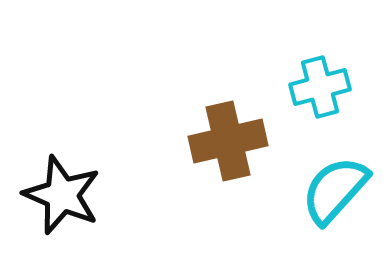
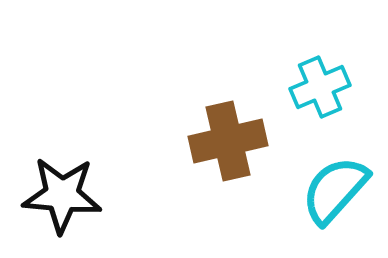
cyan cross: rotated 8 degrees counterclockwise
black star: rotated 18 degrees counterclockwise
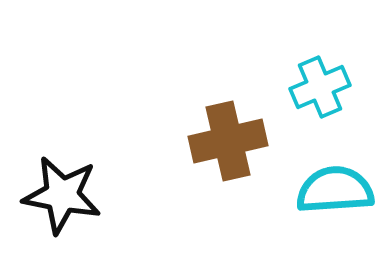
cyan semicircle: rotated 44 degrees clockwise
black star: rotated 6 degrees clockwise
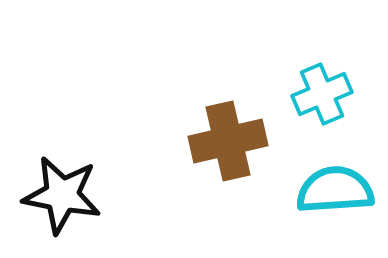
cyan cross: moved 2 px right, 7 px down
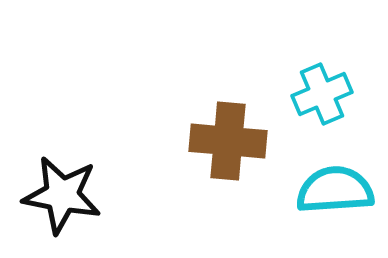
brown cross: rotated 18 degrees clockwise
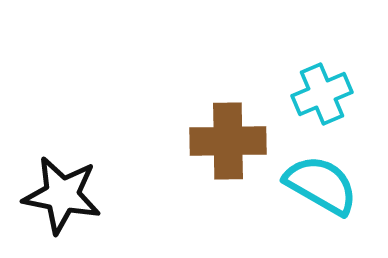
brown cross: rotated 6 degrees counterclockwise
cyan semicircle: moved 14 px left, 5 px up; rotated 34 degrees clockwise
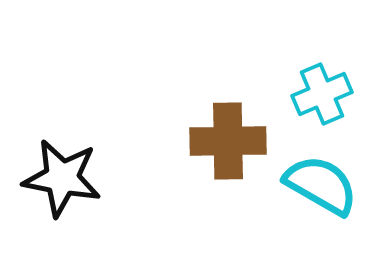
black star: moved 17 px up
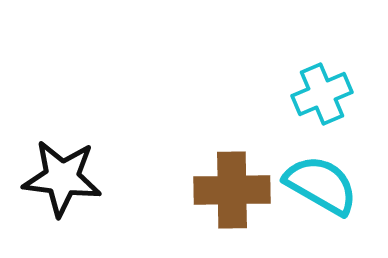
brown cross: moved 4 px right, 49 px down
black star: rotated 4 degrees counterclockwise
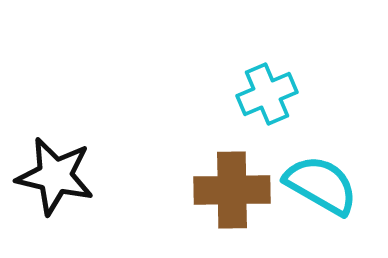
cyan cross: moved 55 px left
black star: moved 7 px left, 2 px up; rotated 6 degrees clockwise
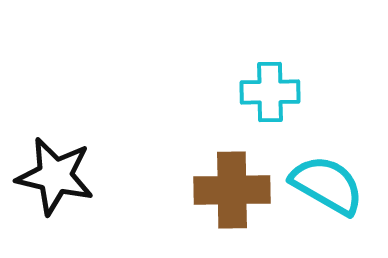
cyan cross: moved 3 px right, 2 px up; rotated 22 degrees clockwise
cyan semicircle: moved 6 px right
